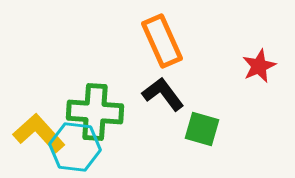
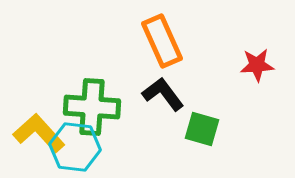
red star: moved 2 px left, 1 px up; rotated 20 degrees clockwise
green cross: moved 3 px left, 5 px up
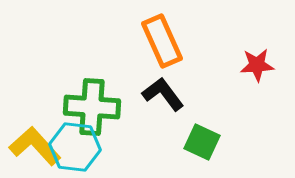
green square: moved 13 px down; rotated 9 degrees clockwise
yellow L-shape: moved 4 px left, 13 px down
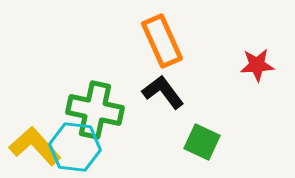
black L-shape: moved 2 px up
green cross: moved 3 px right, 3 px down; rotated 8 degrees clockwise
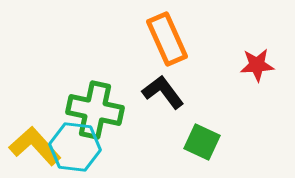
orange rectangle: moved 5 px right, 2 px up
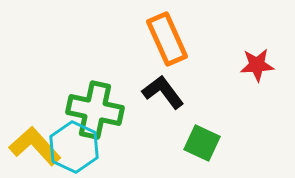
green square: moved 1 px down
cyan hexagon: moved 1 px left; rotated 18 degrees clockwise
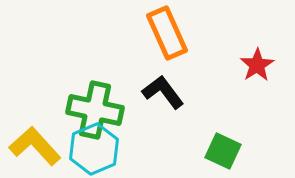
orange rectangle: moved 6 px up
red star: rotated 28 degrees counterclockwise
green square: moved 21 px right, 8 px down
cyan hexagon: moved 20 px right, 2 px down; rotated 12 degrees clockwise
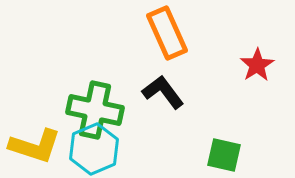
yellow L-shape: rotated 150 degrees clockwise
green square: moved 1 px right, 4 px down; rotated 12 degrees counterclockwise
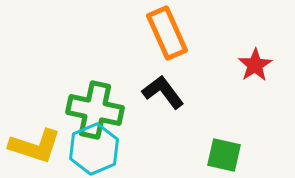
red star: moved 2 px left
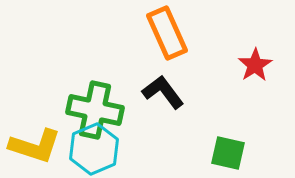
green square: moved 4 px right, 2 px up
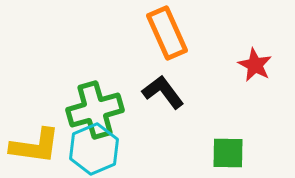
red star: rotated 12 degrees counterclockwise
green cross: rotated 28 degrees counterclockwise
yellow L-shape: rotated 10 degrees counterclockwise
green square: rotated 12 degrees counterclockwise
